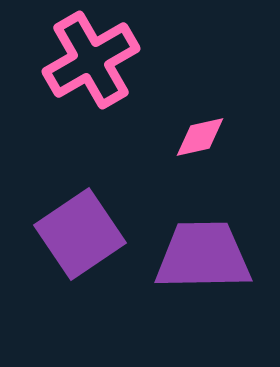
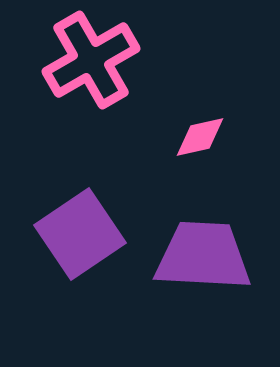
purple trapezoid: rotated 4 degrees clockwise
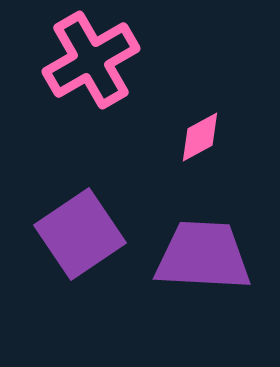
pink diamond: rotated 16 degrees counterclockwise
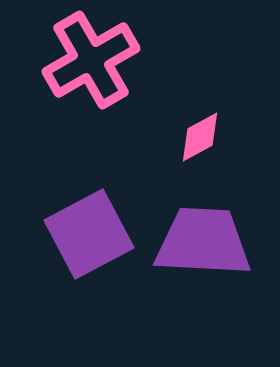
purple square: moved 9 px right; rotated 6 degrees clockwise
purple trapezoid: moved 14 px up
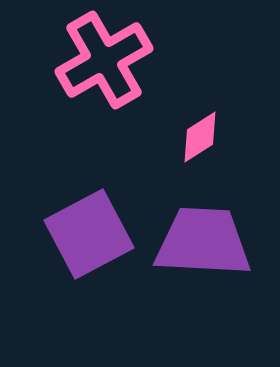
pink cross: moved 13 px right
pink diamond: rotated 4 degrees counterclockwise
